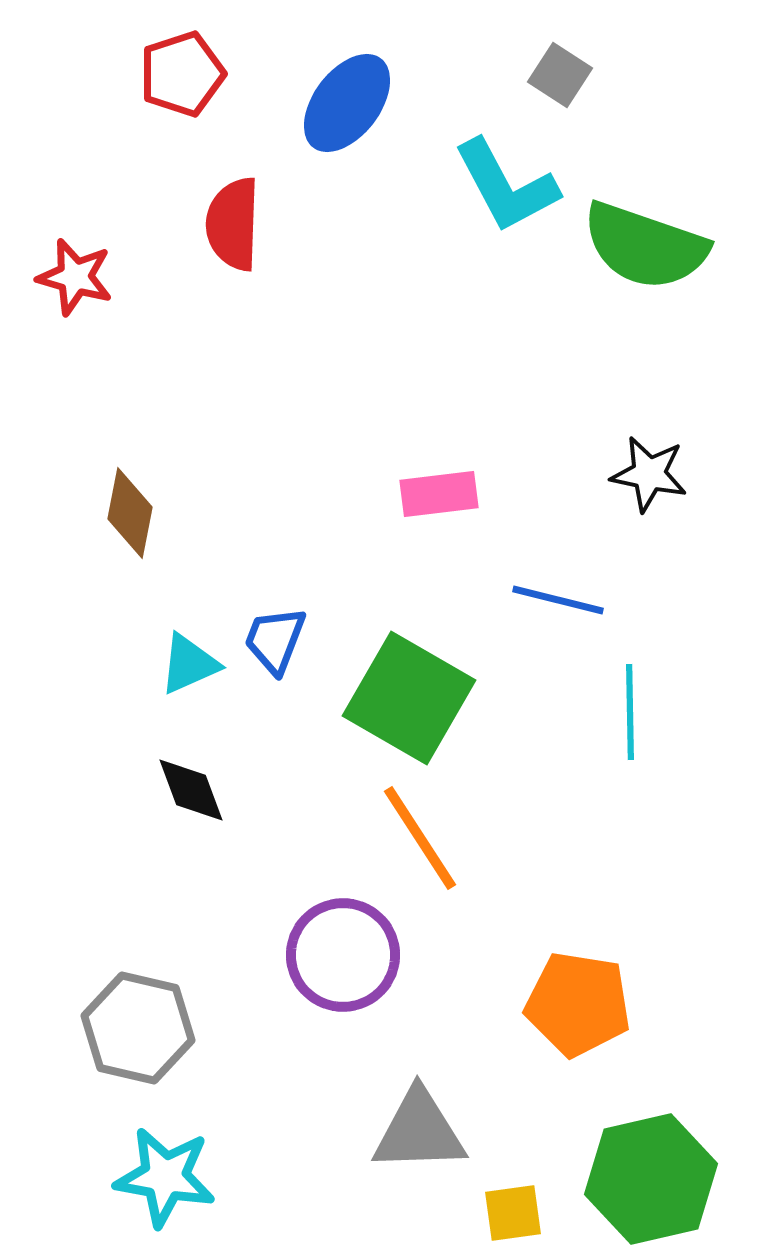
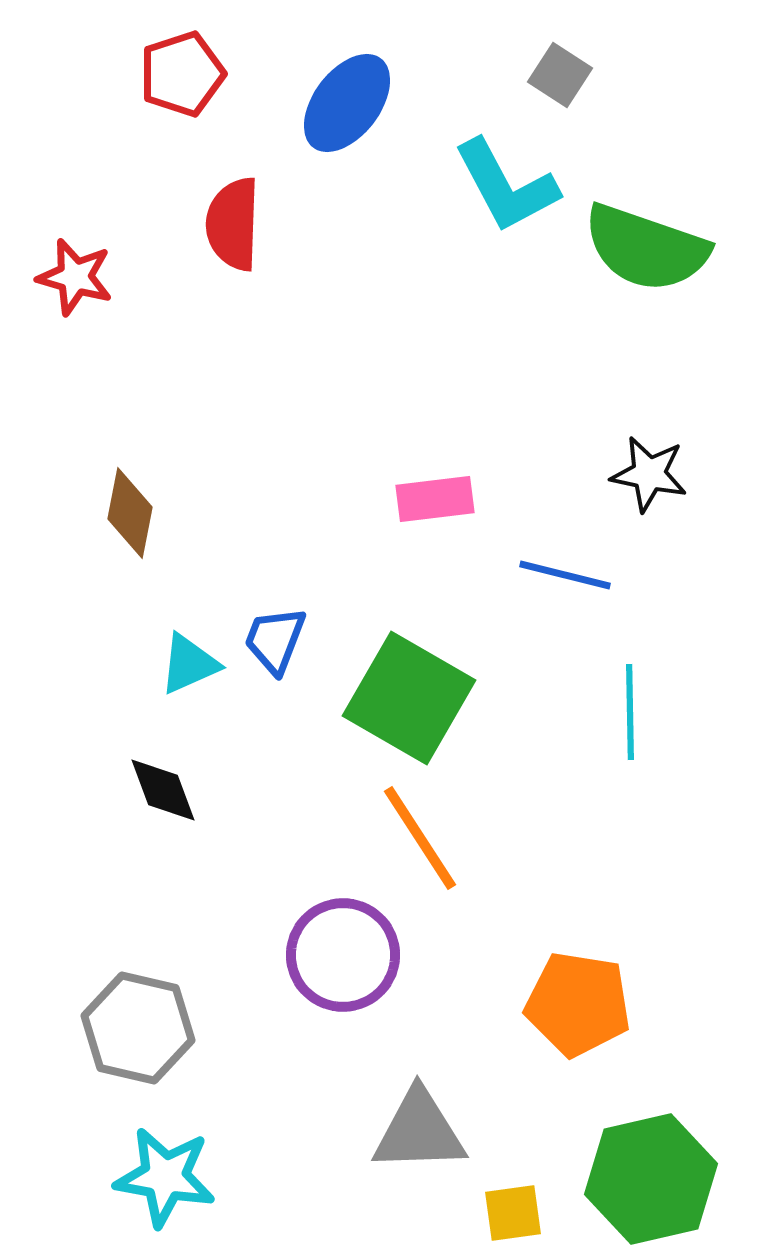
green semicircle: moved 1 px right, 2 px down
pink rectangle: moved 4 px left, 5 px down
blue line: moved 7 px right, 25 px up
black diamond: moved 28 px left
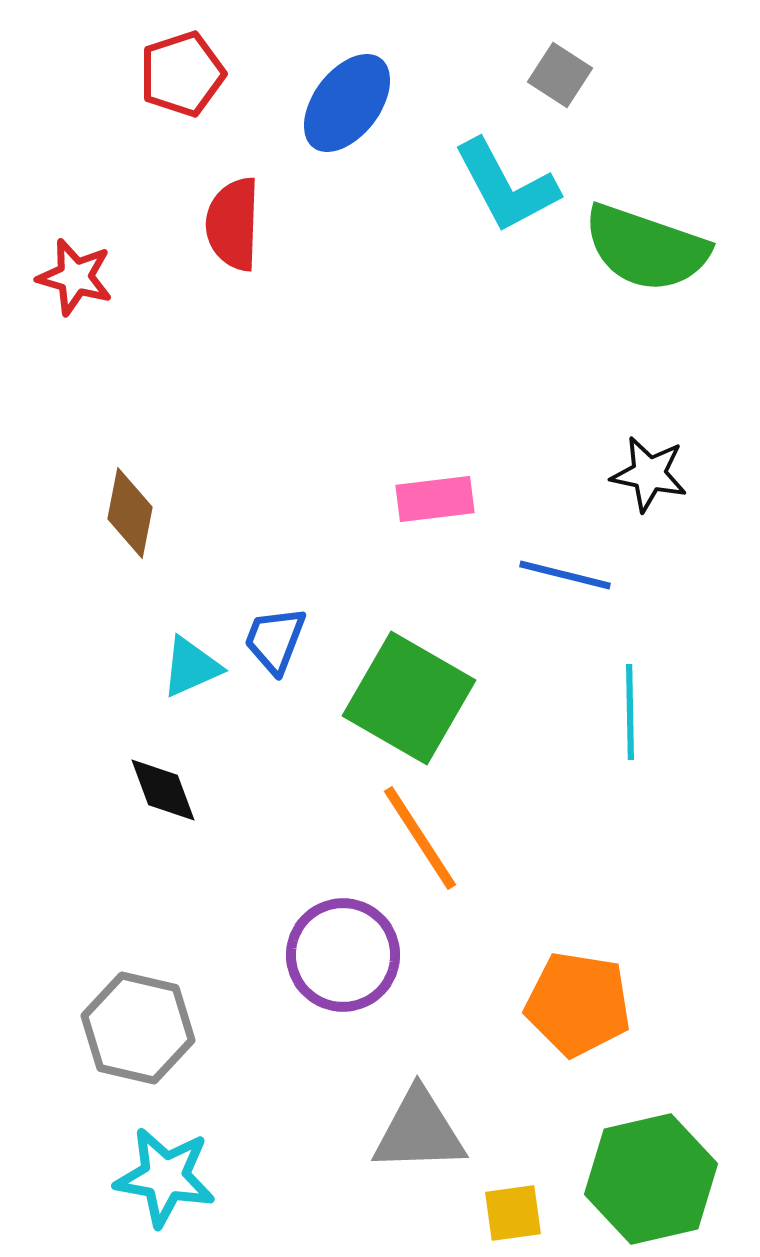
cyan triangle: moved 2 px right, 3 px down
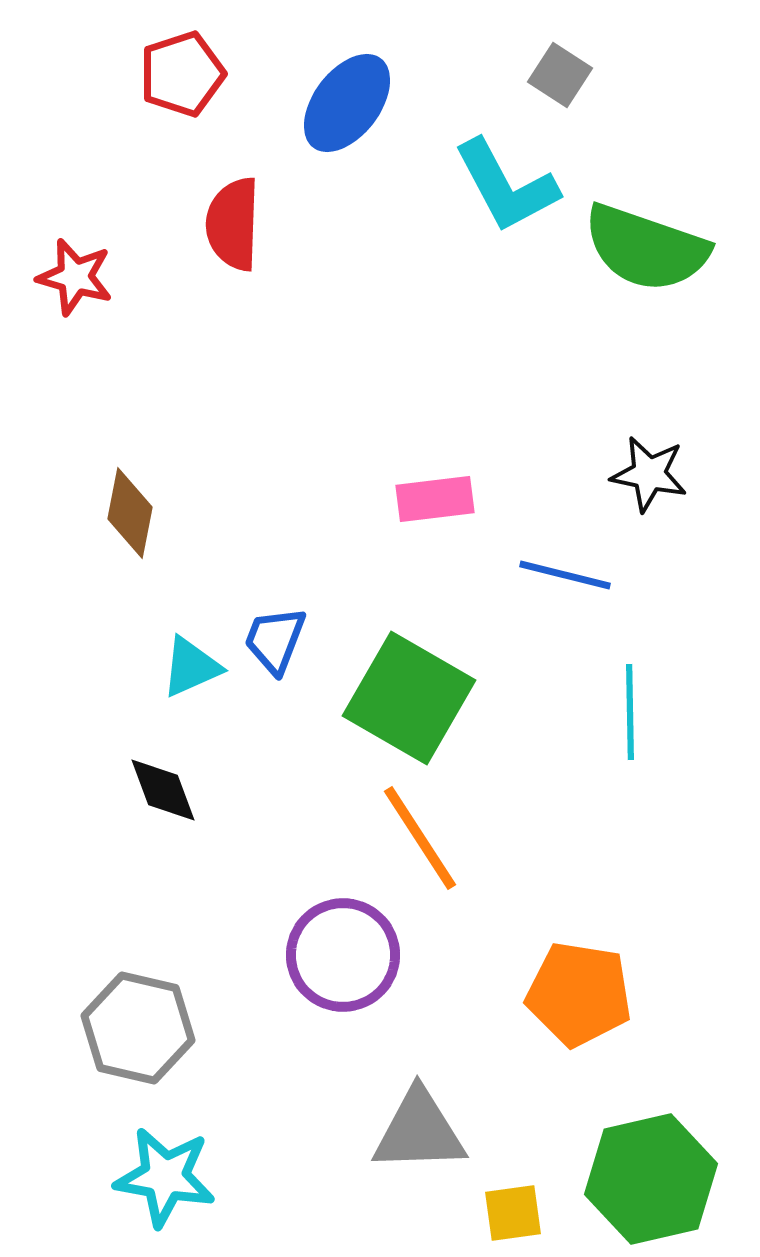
orange pentagon: moved 1 px right, 10 px up
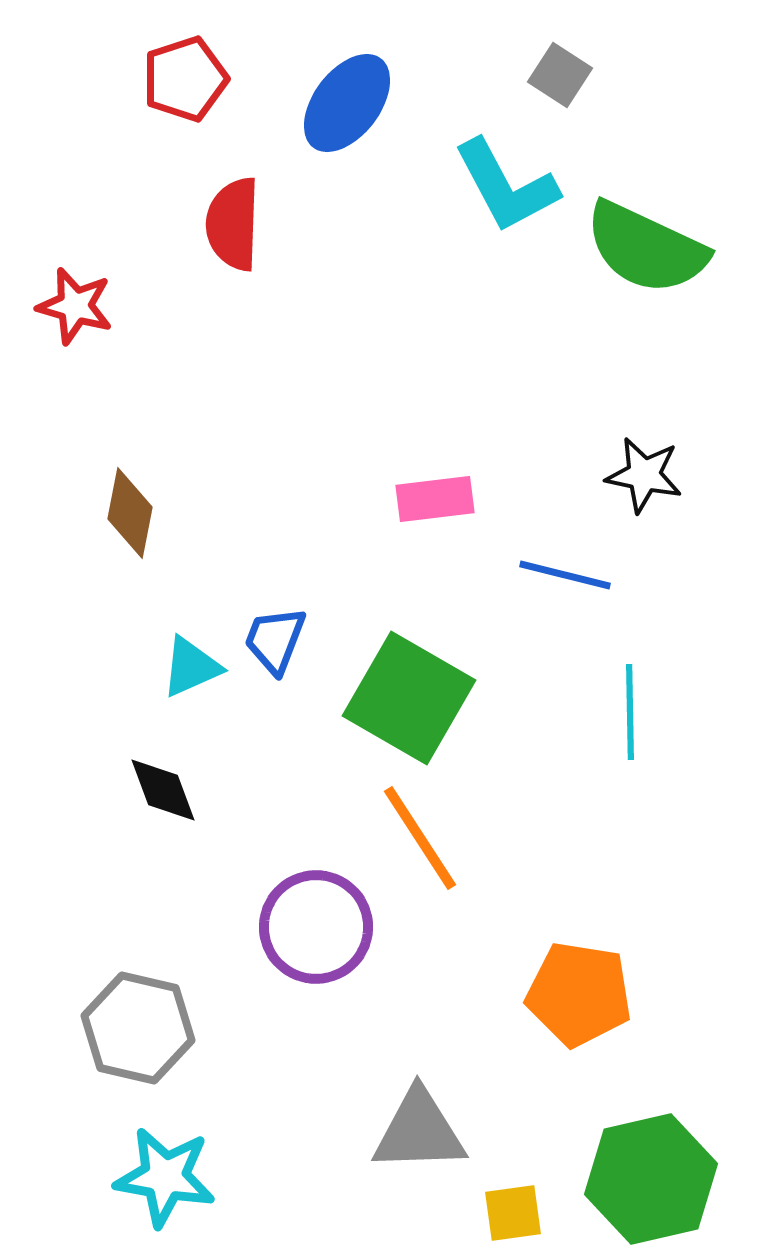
red pentagon: moved 3 px right, 5 px down
green semicircle: rotated 6 degrees clockwise
red star: moved 29 px down
black star: moved 5 px left, 1 px down
purple circle: moved 27 px left, 28 px up
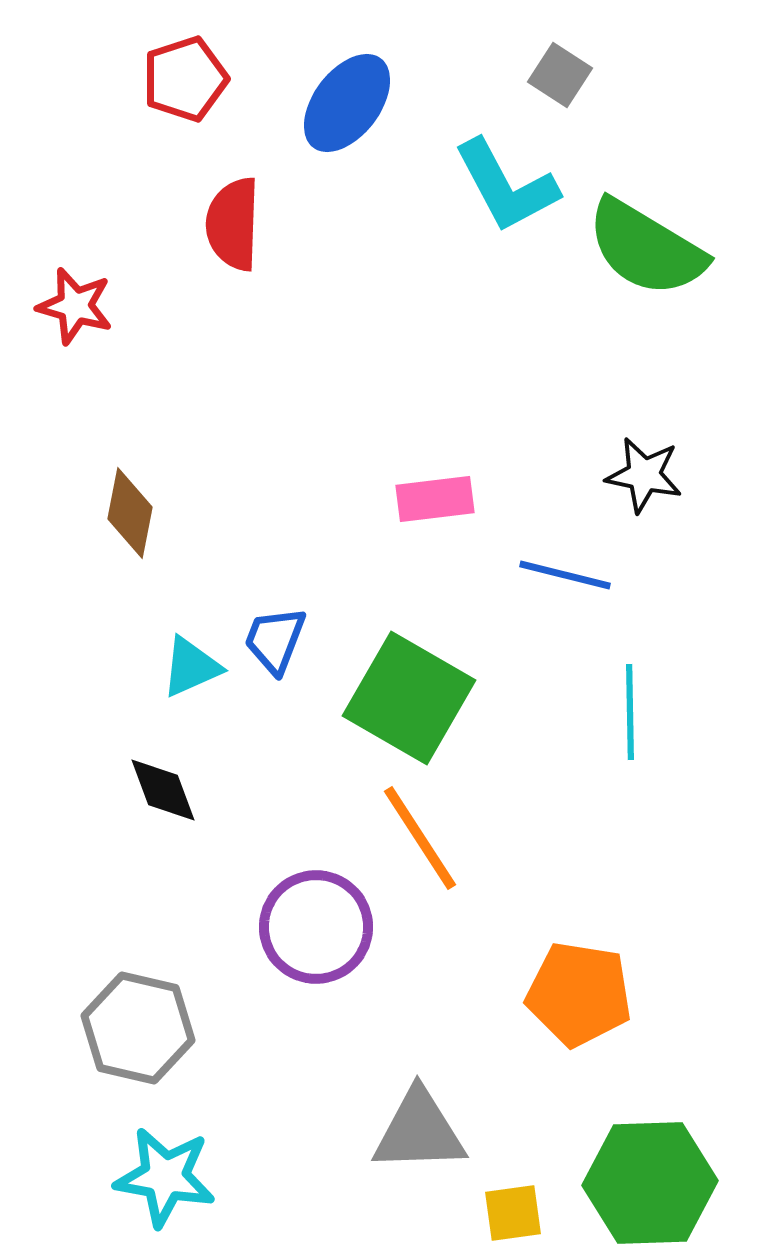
green semicircle: rotated 6 degrees clockwise
green hexagon: moved 1 px left, 4 px down; rotated 11 degrees clockwise
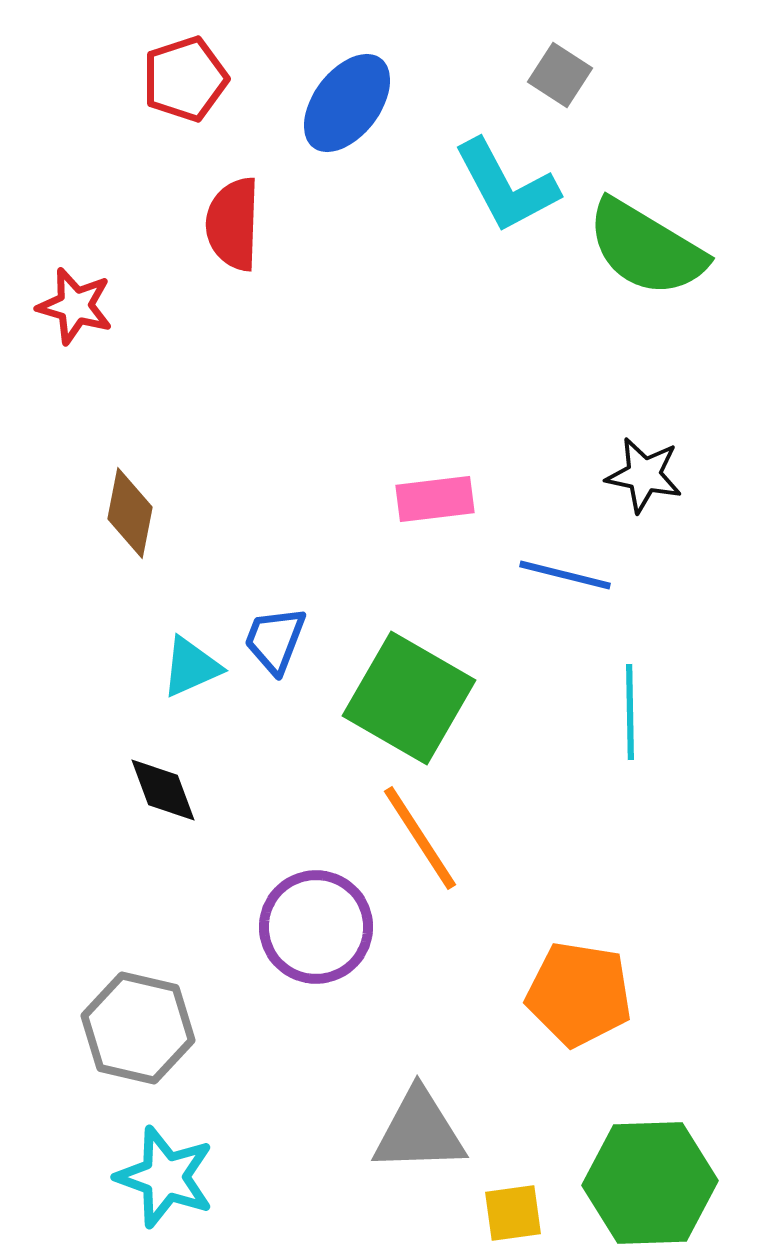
cyan star: rotated 10 degrees clockwise
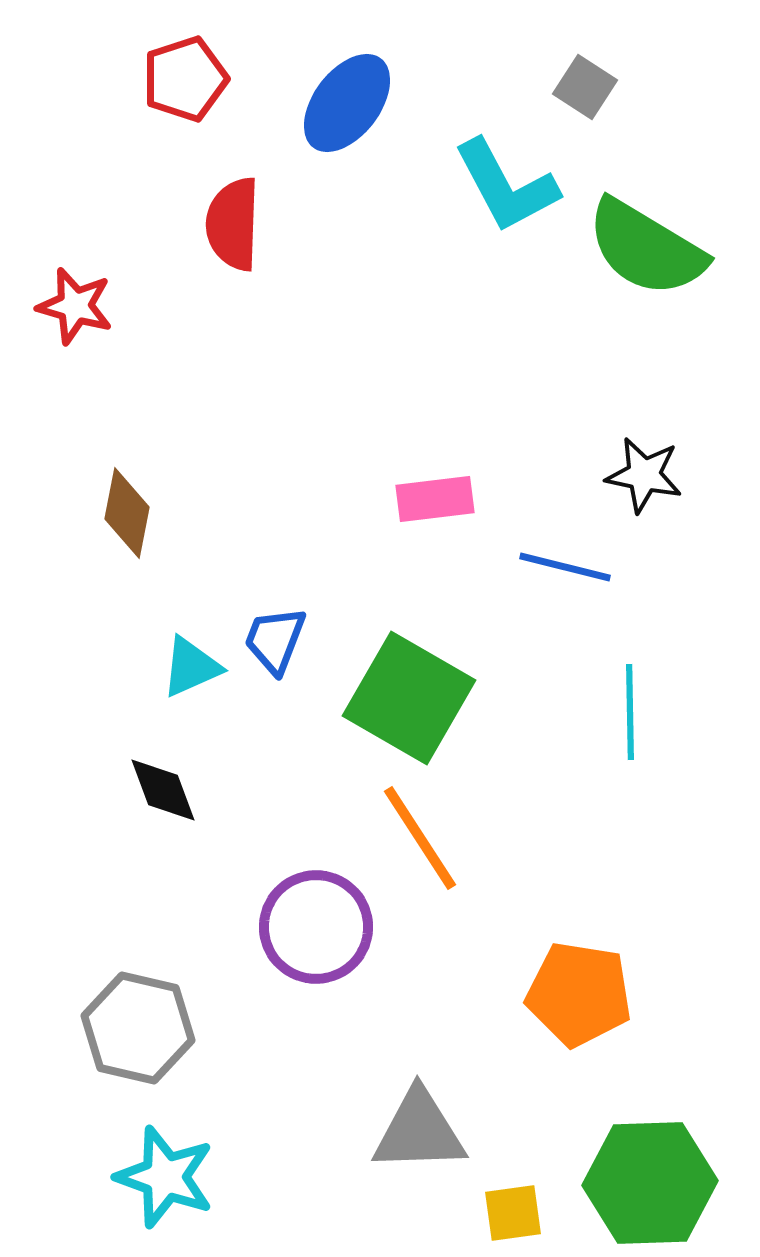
gray square: moved 25 px right, 12 px down
brown diamond: moved 3 px left
blue line: moved 8 px up
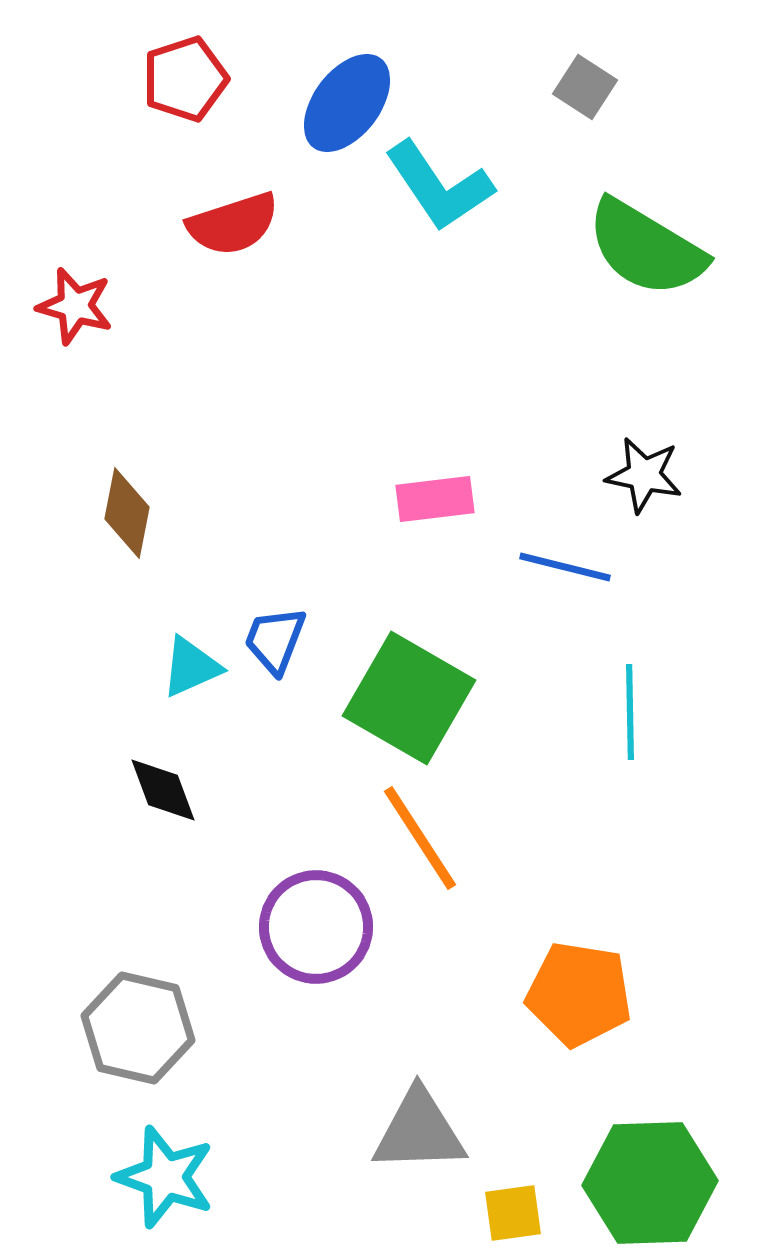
cyan L-shape: moved 67 px left; rotated 6 degrees counterclockwise
red semicircle: rotated 110 degrees counterclockwise
